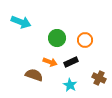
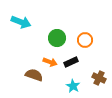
cyan star: moved 3 px right, 1 px down
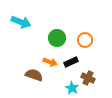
brown cross: moved 11 px left
cyan star: moved 1 px left, 2 px down
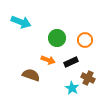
orange arrow: moved 2 px left, 2 px up
brown semicircle: moved 3 px left
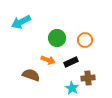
cyan arrow: rotated 132 degrees clockwise
brown cross: rotated 32 degrees counterclockwise
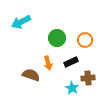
orange arrow: moved 3 px down; rotated 56 degrees clockwise
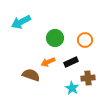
green circle: moved 2 px left
orange arrow: moved 1 px up; rotated 80 degrees clockwise
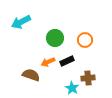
black rectangle: moved 4 px left, 1 px up
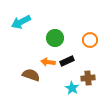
orange circle: moved 5 px right
orange arrow: rotated 32 degrees clockwise
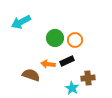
orange circle: moved 15 px left
orange arrow: moved 2 px down
